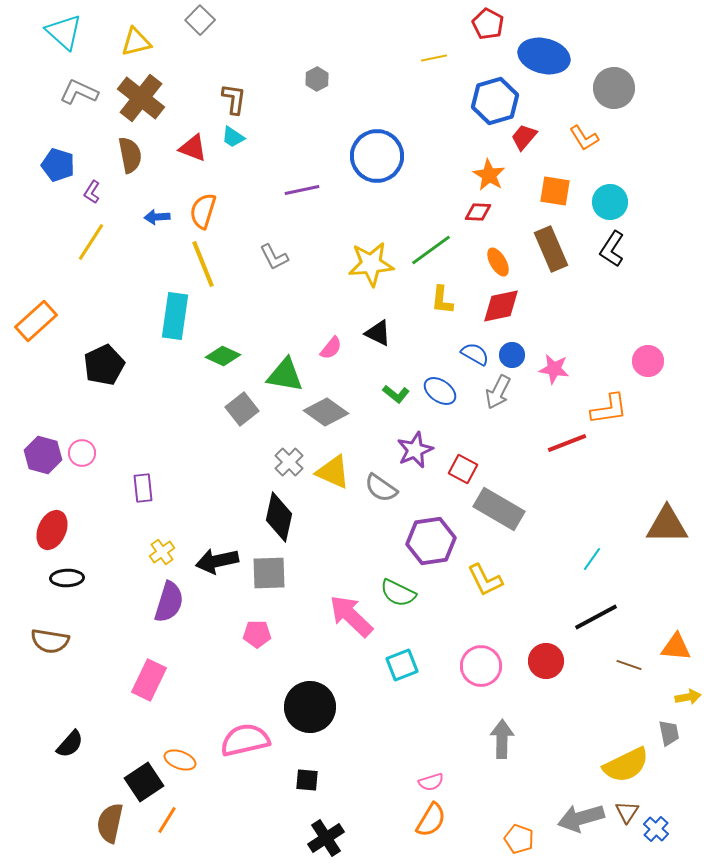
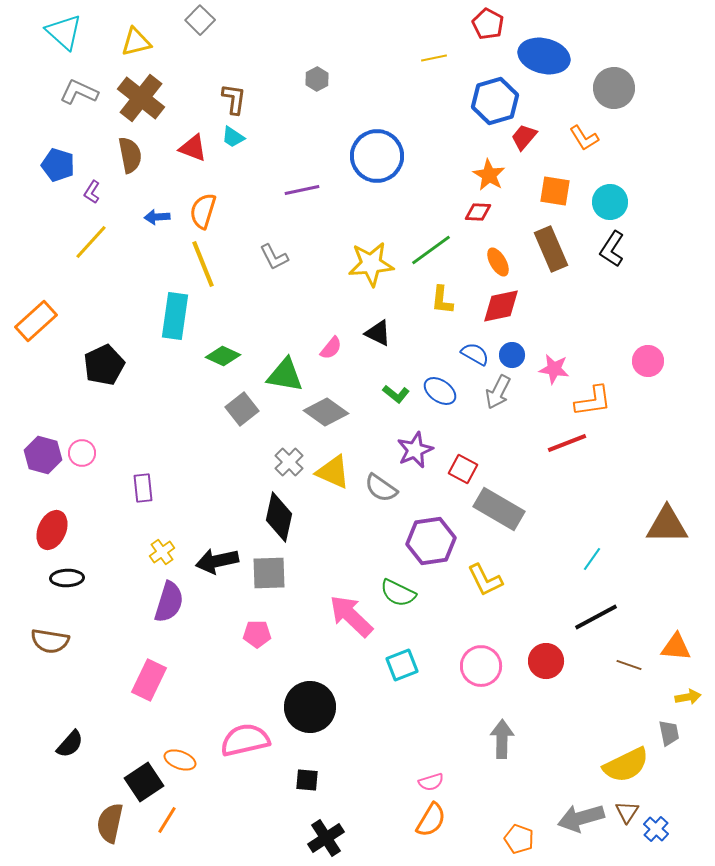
yellow line at (91, 242): rotated 9 degrees clockwise
orange L-shape at (609, 409): moved 16 px left, 8 px up
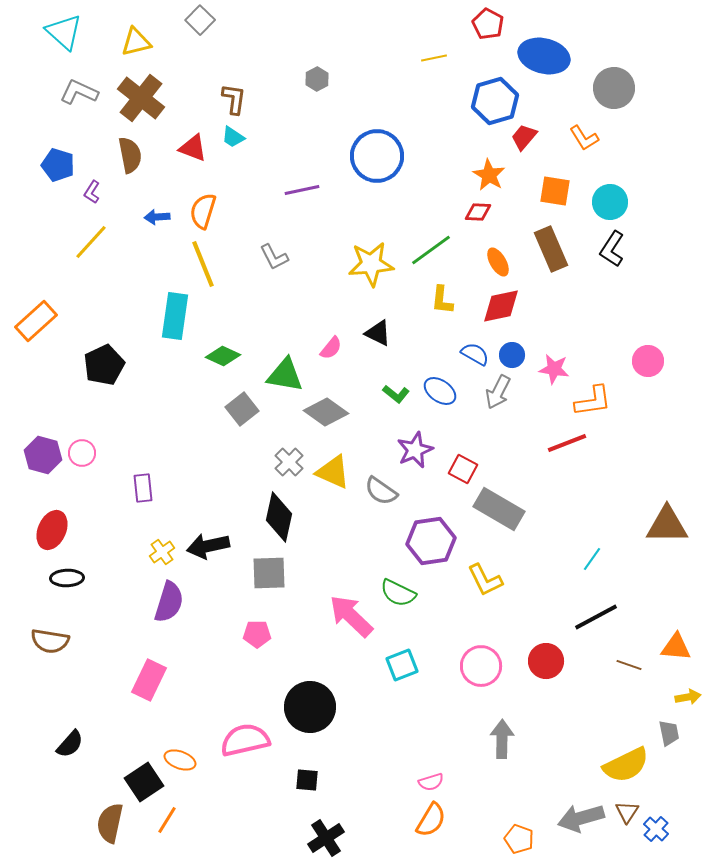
gray semicircle at (381, 488): moved 3 px down
black arrow at (217, 561): moved 9 px left, 15 px up
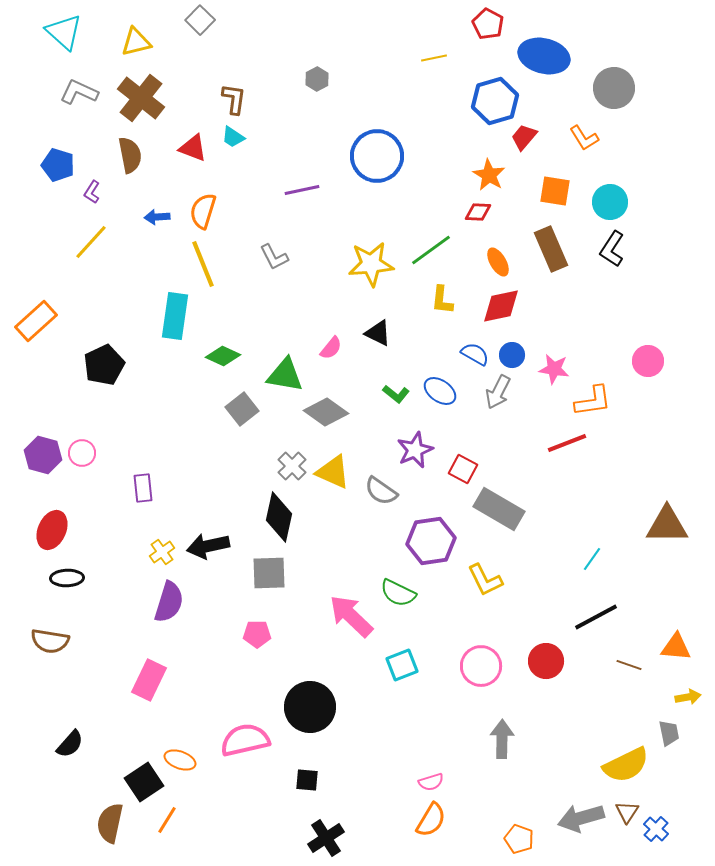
gray cross at (289, 462): moved 3 px right, 4 px down
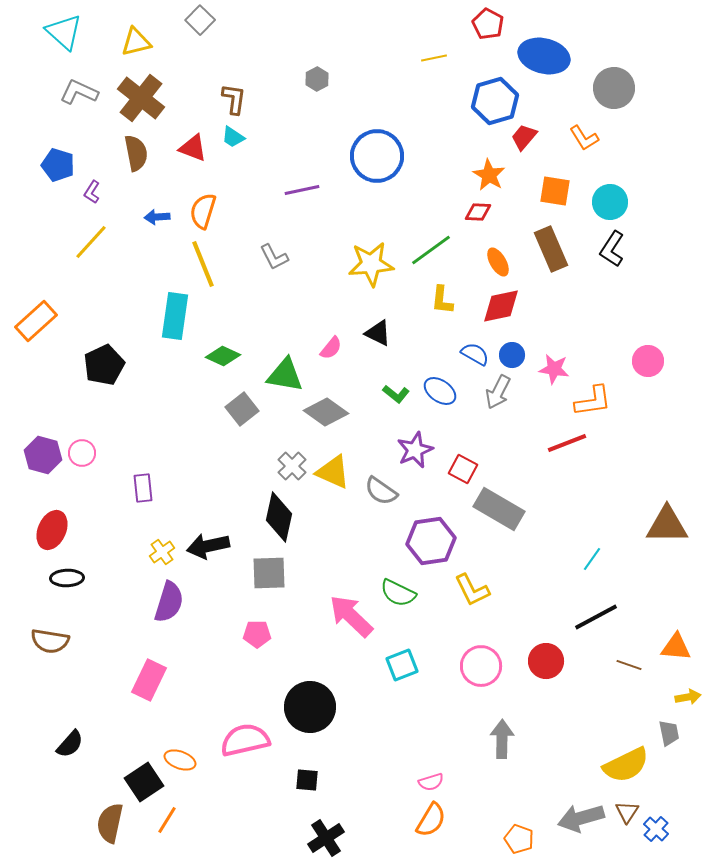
brown semicircle at (130, 155): moved 6 px right, 2 px up
yellow L-shape at (485, 580): moved 13 px left, 10 px down
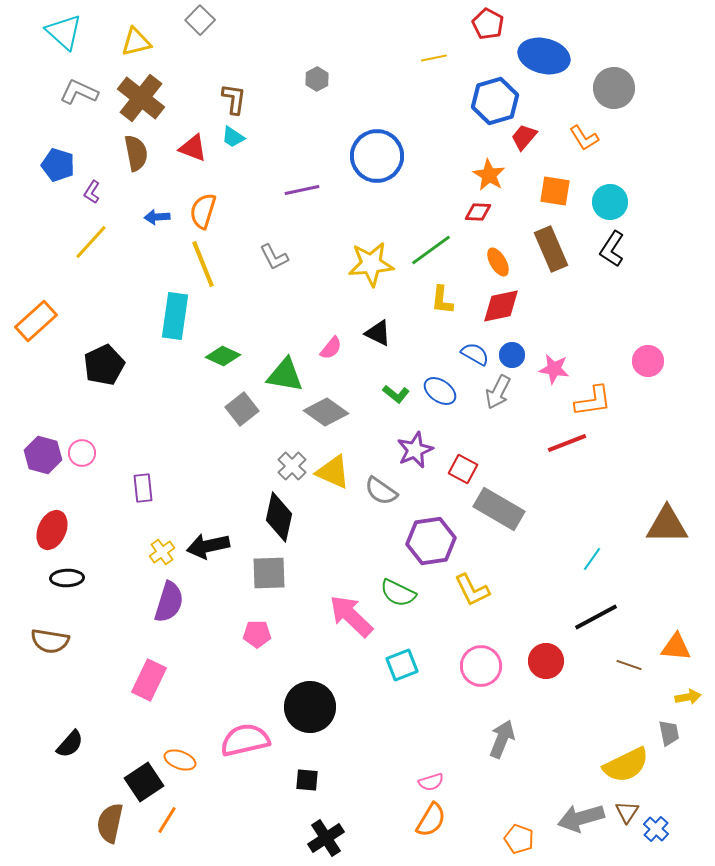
gray arrow at (502, 739): rotated 21 degrees clockwise
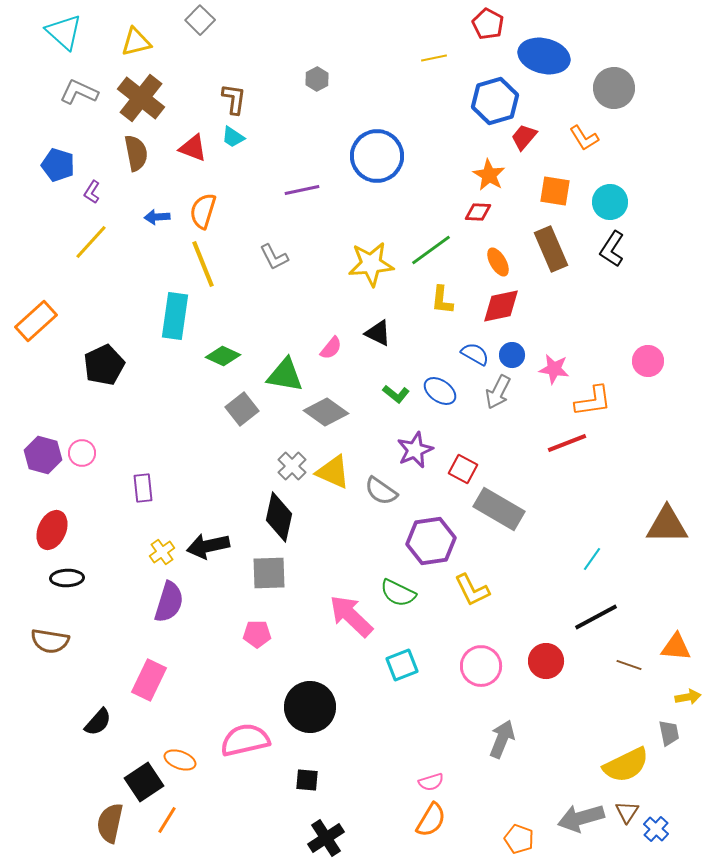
black semicircle at (70, 744): moved 28 px right, 22 px up
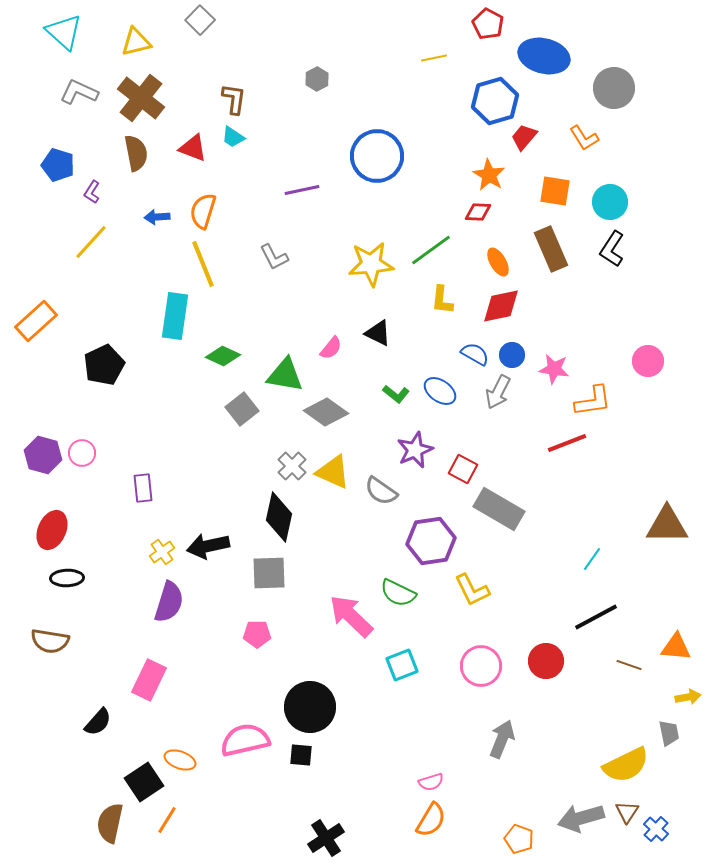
black square at (307, 780): moved 6 px left, 25 px up
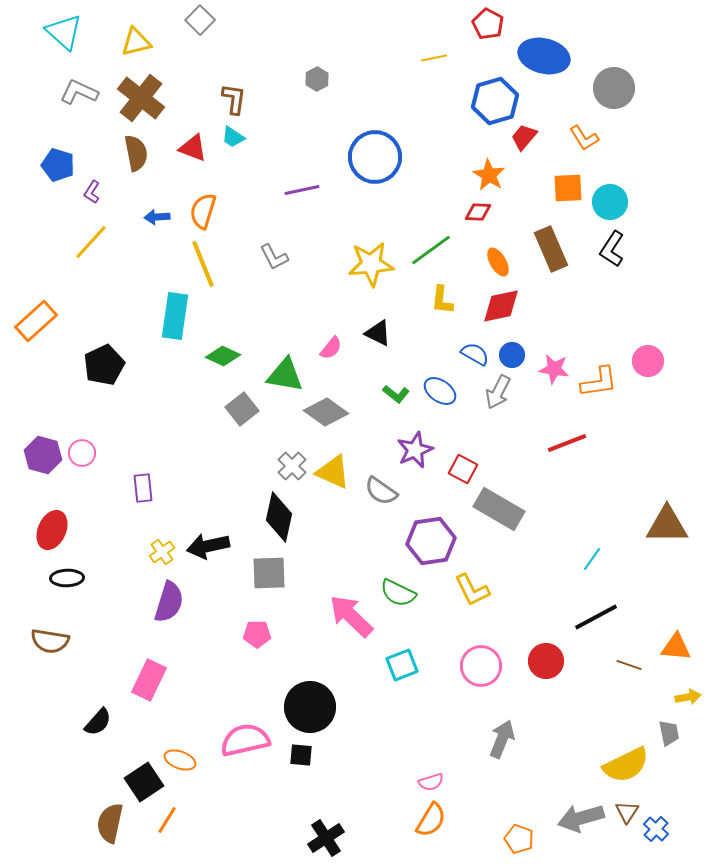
blue circle at (377, 156): moved 2 px left, 1 px down
orange square at (555, 191): moved 13 px right, 3 px up; rotated 12 degrees counterclockwise
orange L-shape at (593, 401): moved 6 px right, 19 px up
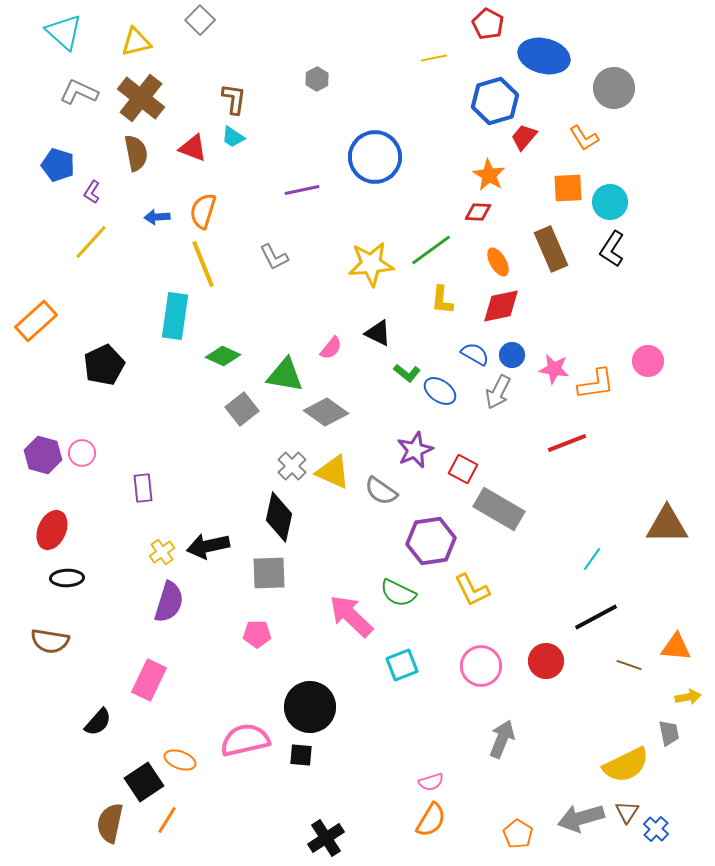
orange L-shape at (599, 382): moved 3 px left, 2 px down
green L-shape at (396, 394): moved 11 px right, 21 px up
orange pentagon at (519, 839): moved 1 px left, 5 px up; rotated 12 degrees clockwise
